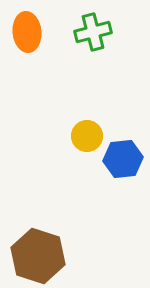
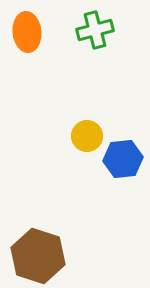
green cross: moved 2 px right, 2 px up
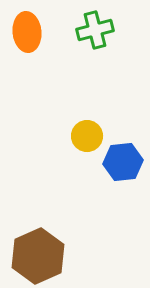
blue hexagon: moved 3 px down
brown hexagon: rotated 18 degrees clockwise
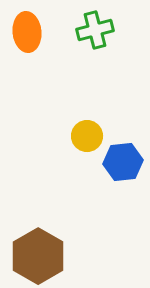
brown hexagon: rotated 6 degrees counterclockwise
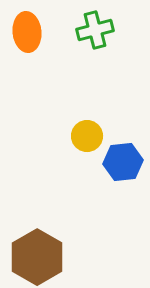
brown hexagon: moved 1 px left, 1 px down
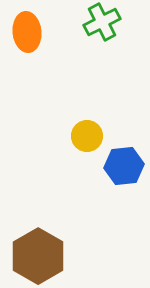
green cross: moved 7 px right, 8 px up; rotated 12 degrees counterclockwise
blue hexagon: moved 1 px right, 4 px down
brown hexagon: moved 1 px right, 1 px up
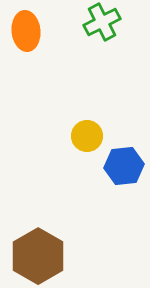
orange ellipse: moved 1 px left, 1 px up
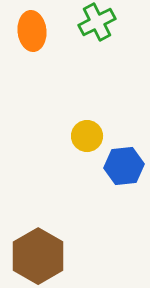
green cross: moved 5 px left
orange ellipse: moved 6 px right
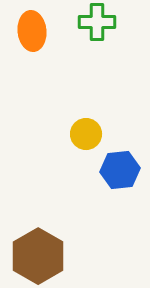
green cross: rotated 27 degrees clockwise
yellow circle: moved 1 px left, 2 px up
blue hexagon: moved 4 px left, 4 px down
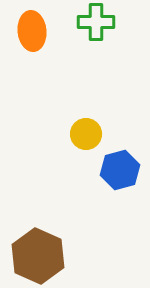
green cross: moved 1 px left
blue hexagon: rotated 9 degrees counterclockwise
brown hexagon: rotated 6 degrees counterclockwise
